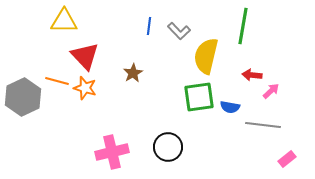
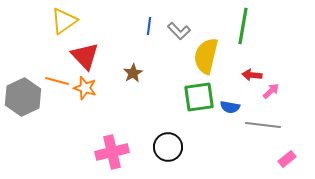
yellow triangle: rotated 36 degrees counterclockwise
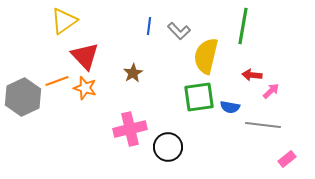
orange line: rotated 35 degrees counterclockwise
pink cross: moved 18 px right, 23 px up
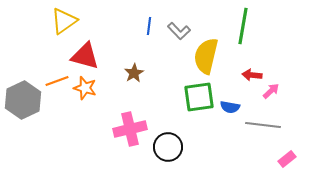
red triangle: rotated 32 degrees counterclockwise
brown star: moved 1 px right
gray hexagon: moved 3 px down
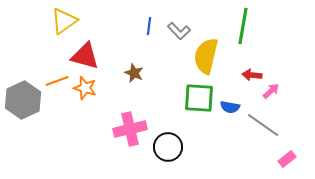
brown star: rotated 18 degrees counterclockwise
green square: moved 1 px down; rotated 12 degrees clockwise
gray line: rotated 28 degrees clockwise
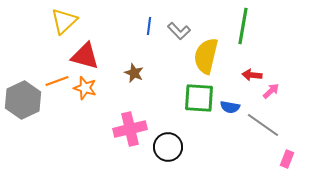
yellow triangle: rotated 8 degrees counterclockwise
pink rectangle: rotated 30 degrees counterclockwise
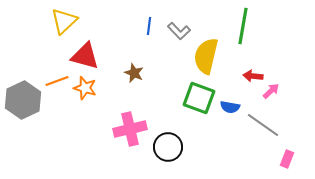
red arrow: moved 1 px right, 1 px down
green square: rotated 16 degrees clockwise
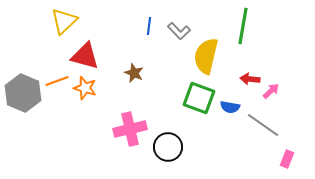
red arrow: moved 3 px left, 3 px down
gray hexagon: moved 7 px up; rotated 12 degrees counterclockwise
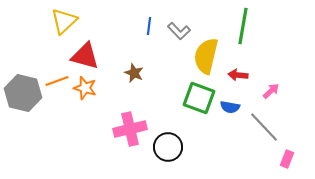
red arrow: moved 12 px left, 4 px up
gray hexagon: rotated 9 degrees counterclockwise
gray line: moved 1 px right, 2 px down; rotated 12 degrees clockwise
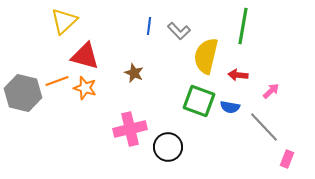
green square: moved 3 px down
